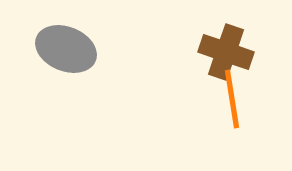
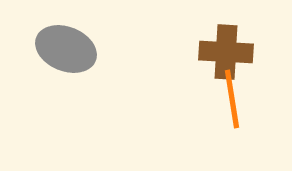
brown cross: rotated 16 degrees counterclockwise
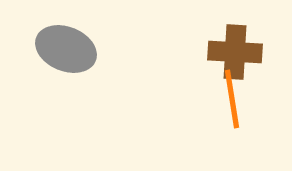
brown cross: moved 9 px right
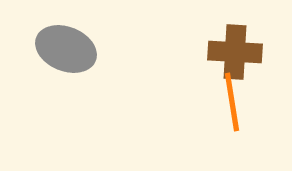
orange line: moved 3 px down
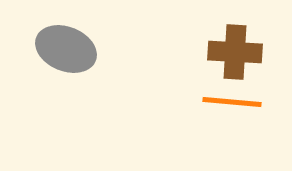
orange line: rotated 76 degrees counterclockwise
